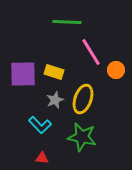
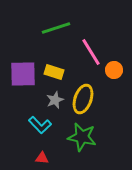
green line: moved 11 px left, 6 px down; rotated 20 degrees counterclockwise
orange circle: moved 2 px left
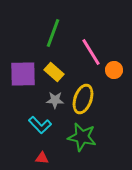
green line: moved 3 px left, 5 px down; rotated 52 degrees counterclockwise
yellow rectangle: rotated 24 degrees clockwise
gray star: rotated 24 degrees clockwise
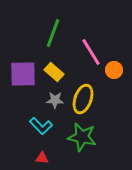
cyan L-shape: moved 1 px right, 1 px down
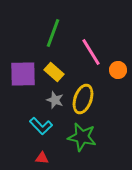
orange circle: moved 4 px right
gray star: rotated 18 degrees clockwise
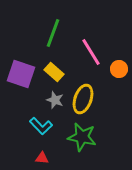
orange circle: moved 1 px right, 1 px up
purple square: moved 2 px left; rotated 20 degrees clockwise
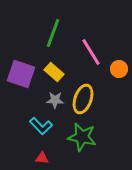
gray star: rotated 18 degrees counterclockwise
